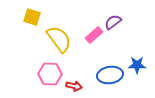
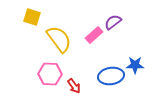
blue star: moved 2 px left
blue ellipse: moved 1 px right, 1 px down
red arrow: rotated 42 degrees clockwise
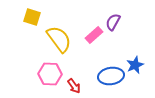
purple semicircle: rotated 24 degrees counterclockwise
blue star: rotated 24 degrees counterclockwise
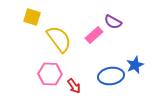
purple semicircle: rotated 90 degrees counterclockwise
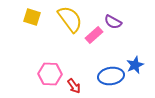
yellow semicircle: moved 11 px right, 20 px up
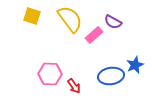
yellow square: moved 1 px up
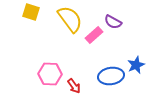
yellow square: moved 1 px left, 4 px up
blue star: moved 1 px right
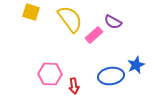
red arrow: rotated 28 degrees clockwise
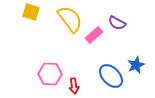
purple semicircle: moved 4 px right, 1 px down
blue ellipse: rotated 55 degrees clockwise
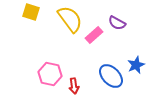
pink hexagon: rotated 10 degrees clockwise
